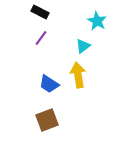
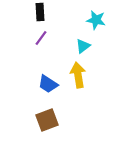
black rectangle: rotated 60 degrees clockwise
cyan star: moved 1 px left, 1 px up; rotated 18 degrees counterclockwise
blue trapezoid: moved 1 px left
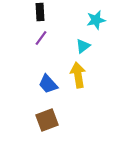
cyan star: rotated 24 degrees counterclockwise
blue trapezoid: rotated 15 degrees clockwise
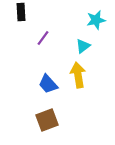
black rectangle: moved 19 px left
purple line: moved 2 px right
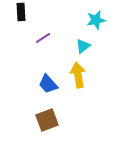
purple line: rotated 21 degrees clockwise
